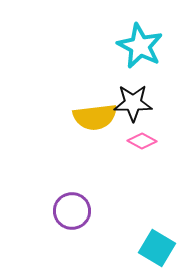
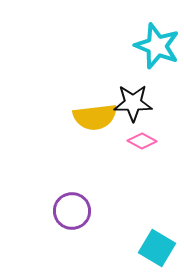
cyan star: moved 17 px right; rotated 6 degrees counterclockwise
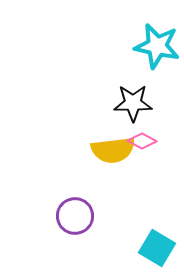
cyan star: rotated 9 degrees counterclockwise
yellow semicircle: moved 18 px right, 33 px down
purple circle: moved 3 px right, 5 px down
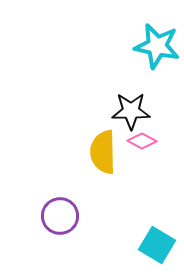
black star: moved 2 px left, 8 px down
yellow semicircle: moved 10 px left, 2 px down; rotated 96 degrees clockwise
purple circle: moved 15 px left
cyan square: moved 3 px up
